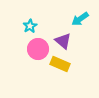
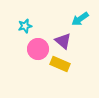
cyan star: moved 5 px left; rotated 16 degrees clockwise
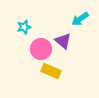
cyan star: moved 1 px left, 1 px down
pink circle: moved 3 px right
yellow rectangle: moved 9 px left, 7 px down
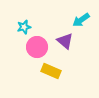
cyan arrow: moved 1 px right, 1 px down
purple triangle: moved 2 px right
pink circle: moved 4 px left, 2 px up
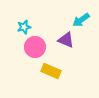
purple triangle: moved 1 px right, 1 px up; rotated 18 degrees counterclockwise
pink circle: moved 2 px left
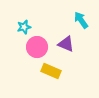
cyan arrow: rotated 90 degrees clockwise
purple triangle: moved 4 px down
pink circle: moved 2 px right
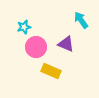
pink circle: moved 1 px left
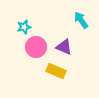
purple triangle: moved 2 px left, 3 px down
yellow rectangle: moved 5 px right
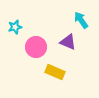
cyan star: moved 9 px left
purple triangle: moved 4 px right, 5 px up
yellow rectangle: moved 1 px left, 1 px down
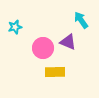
pink circle: moved 7 px right, 1 px down
yellow rectangle: rotated 24 degrees counterclockwise
